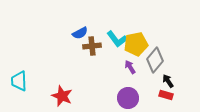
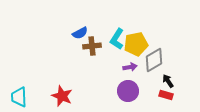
cyan L-shape: rotated 70 degrees clockwise
gray diamond: moved 1 px left; rotated 20 degrees clockwise
purple arrow: rotated 112 degrees clockwise
cyan trapezoid: moved 16 px down
purple circle: moved 7 px up
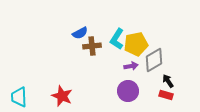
purple arrow: moved 1 px right, 1 px up
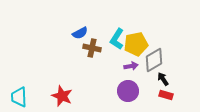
brown cross: moved 2 px down; rotated 18 degrees clockwise
black arrow: moved 5 px left, 2 px up
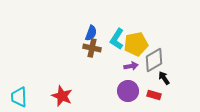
blue semicircle: moved 11 px right; rotated 42 degrees counterclockwise
black arrow: moved 1 px right, 1 px up
red rectangle: moved 12 px left
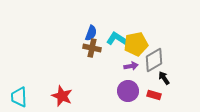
cyan L-shape: rotated 90 degrees clockwise
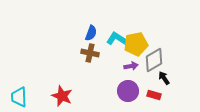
brown cross: moved 2 px left, 5 px down
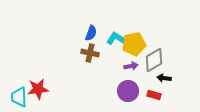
yellow pentagon: moved 2 px left
black arrow: rotated 48 degrees counterclockwise
red star: moved 24 px left, 7 px up; rotated 30 degrees counterclockwise
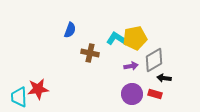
blue semicircle: moved 21 px left, 3 px up
yellow pentagon: moved 1 px right, 6 px up
purple circle: moved 4 px right, 3 px down
red rectangle: moved 1 px right, 1 px up
